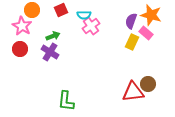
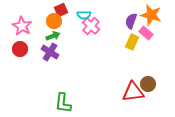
orange circle: moved 22 px right, 11 px down
pink cross: rotated 12 degrees counterclockwise
green L-shape: moved 3 px left, 2 px down
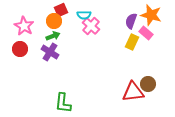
pink star: moved 2 px right
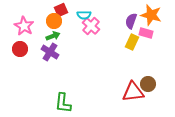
pink rectangle: rotated 24 degrees counterclockwise
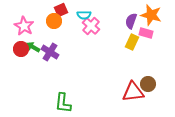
green arrow: moved 20 px left, 11 px down; rotated 128 degrees counterclockwise
red circle: moved 1 px right
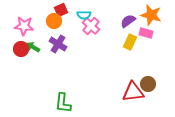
purple semicircle: moved 3 px left; rotated 35 degrees clockwise
pink star: rotated 24 degrees counterclockwise
yellow rectangle: moved 2 px left
purple cross: moved 8 px right, 8 px up
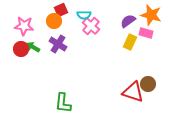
red triangle: rotated 25 degrees clockwise
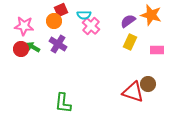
pink rectangle: moved 11 px right, 17 px down; rotated 16 degrees counterclockwise
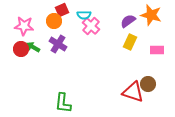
red square: moved 1 px right
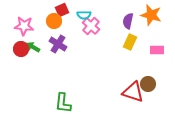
purple semicircle: rotated 42 degrees counterclockwise
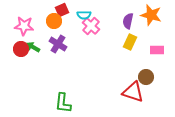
brown circle: moved 2 px left, 7 px up
